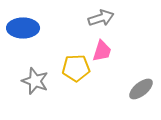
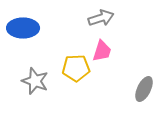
gray ellipse: moved 3 px right; rotated 25 degrees counterclockwise
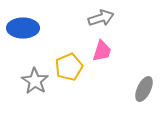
yellow pentagon: moved 7 px left, 1 px up; rotated 20 degrees counterclockwise
gray star: rotated 12 degrees clockwise
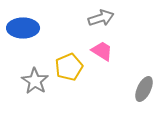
pink trapezoid: rotated 75 degrees counterclockwise
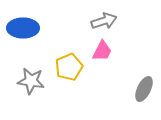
gray arrow: moved 3 px right, 3 px down
pink trapezoid: rotated 85 degrees clockwise
gray star: moved 4 px left; rotated 24 degrees counterclockwise
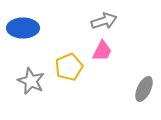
gray star: rotated 16 degrees clockwise
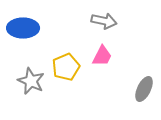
gray arrow: rotated 30 degrees clockwise
pink trapezoid: moved 5 px down
yellow pentagon: moved 3 px left
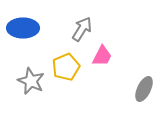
gray arrow: moved 22 px left, 8 px down; rotated 70 degrees counterclockwise
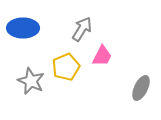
gray ellipse: moved 3 px left, 1 px up
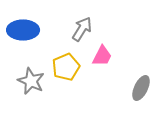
blue ellipse: moved 2 px down
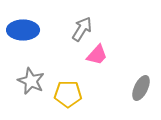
pink trapezoid: moved 5 px left, 1 px up; rotated 15 degrees clockwise
yellow pentagon: moved 2 px right, 27 px down; rotated 24 degrees clockwise
